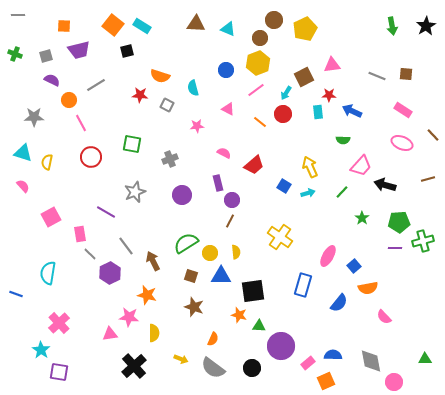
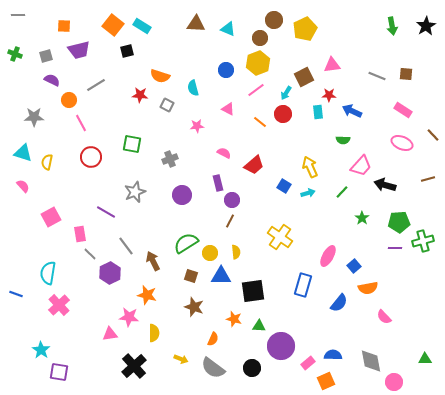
orange star at (239, 315): moved 5 px left, 4 px down
pink cross at (59, 323): moved 18 px up
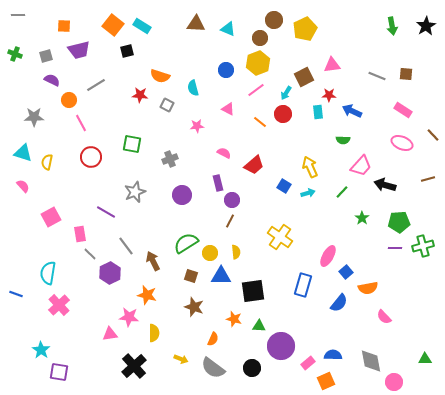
green cross at (423, 241): moved 5 px down
blue square at (354, 266): moved 8 px left, 6 px down
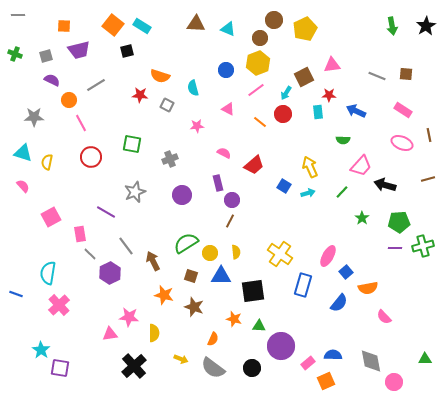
blue arrow at (352, 111): moved 4 px right
brown line at (433, 135): moved 4 px left; rotated 32 degrees clockwise
yellow cross at (280, 237): moved 17 px down
orange star at (147, 295): moved 17 px right
purple square at (59, 372): moved 1 px right, 4 px up
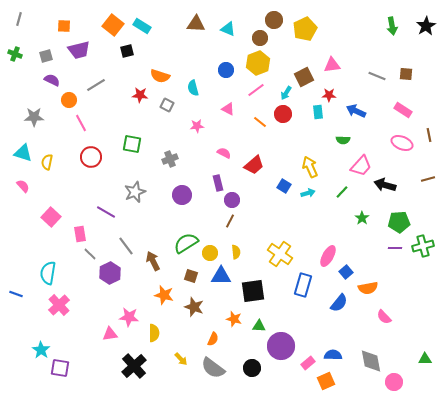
gray line at (18, 15): moved 1 px right, 4 px down; rotated 72 degrees counterclockwise
pink square at (51, 217): rotated 18 degrees counterclockwise
yellow arrow at (181, 359): rotated 24 degrees clockwise
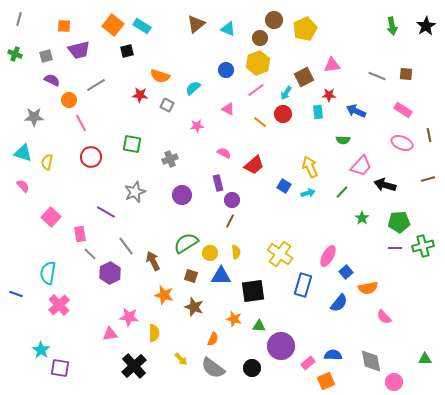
brown triangle at (196, 24): rotated 42 degrees counterclockwise
cyan semicircle at (193, 88): rotated 63 degrees clockwise
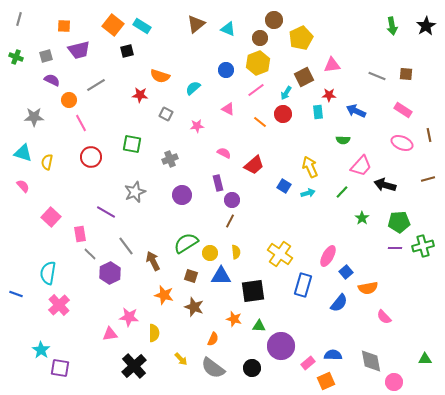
yellow pentagon at (305, 29): moved 4 px left, 9 px down
green cross at (15, 54): moved 1 px right, 3 px down
gray square at (167, 105): moved 1 px left, 9 px down
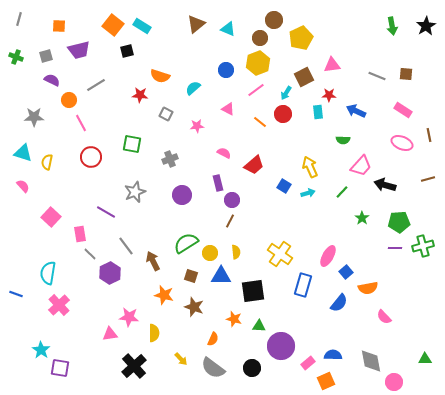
orange square at (64, 26): moved 5 px left
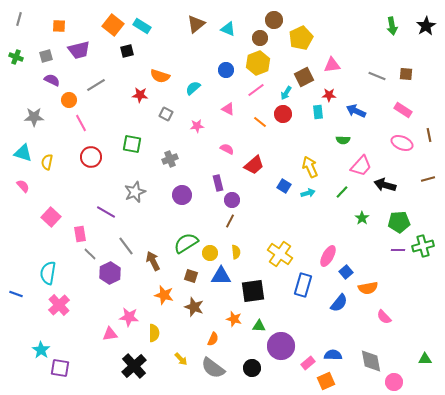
pink semicircle at (224, 153): moved 3 px right, 4 px up
purple line at (395, 248): moved 3 px right, 2 px down
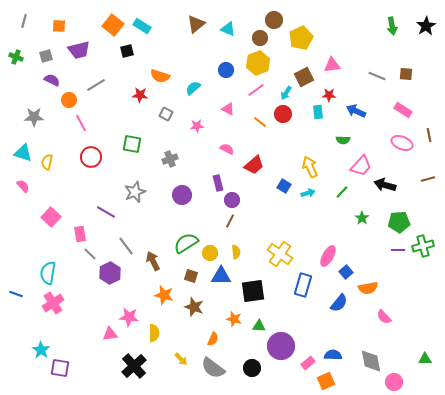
gray line at (19, 19): moved 5 px right, 2 px down
pink cross at (59, 305): moved 6 px left, 2 px up; rotated 10 degrees clockwise
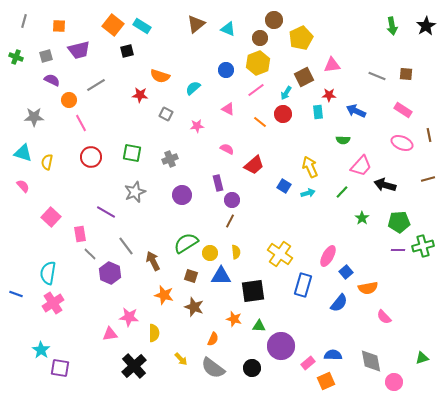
green square at (132, 144): moved 9 px down
purple hexagon at (110, 273): rotated 10 degrees counterclockwise
green triangle at (425, 359): moved 3 px left, 1 px up; rotated 16 degrees counterclockwise
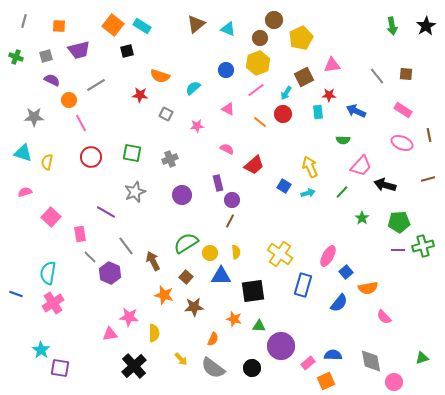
gray line at (377, 76): rotated 30 degrees clockwise
pink semicircle at (23, 186): moved 2 px right, 6 px down; rotated 64 degrees counterclockwise
gray line at (90, 254): moved 3 px down
brown square at (191, 276): moved 5 px left, 1 px down; rotated 24 degrees clockwise
brown star at (194, 307): rotated 24 degrees counterclockwise
